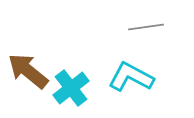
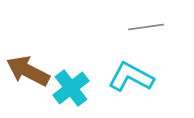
brown arrow: rotated 12 degrees counterclockwise
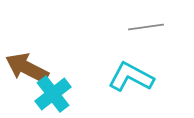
brown arrow: moved 1 px left, 3 px up
cyan cross: moved 18 px left, 6 px down
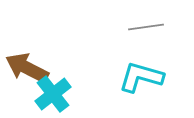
cyan L-shape: moved 10 px right; rotated 12 degrees counterclockwise
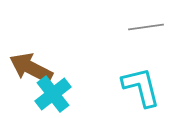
brown arrow: moved 4 px right
cyan L-shape: moved 10 px down; rotated 60 degrees clockwise
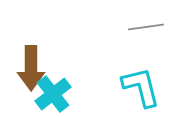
brown arrow: rotated 117 degrees counterclockwise
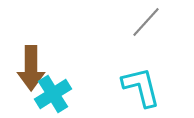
gray line: moved 5 px up; rotated 40 degrees counterclockwise
cyan cross: rotated 6 degrees clockwise
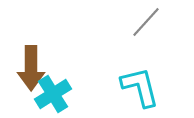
cyan L-shape: moved 1 px left
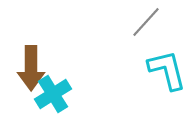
cyan L-shape: moved 27 px right, 17 px up
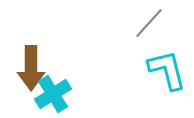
gray line: moved 3 px right, 1 px down
